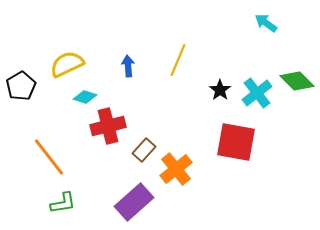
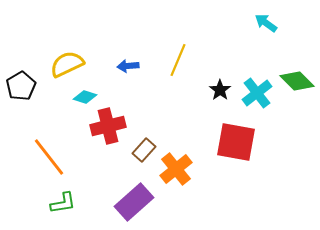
blue arrow: rotated 90 degrees counterclockwise
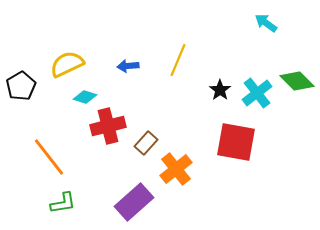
brown rectangle: moved 2 px right, 7 px up
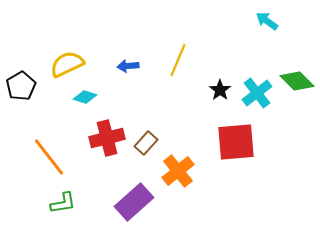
cyan arrow: moved 1 px right, 2 px up
red cross: moved 1 px left, 12 px down
red square: rotated 15 degrees counterclockwise
orange cross: moved 2 px right, 2 px down
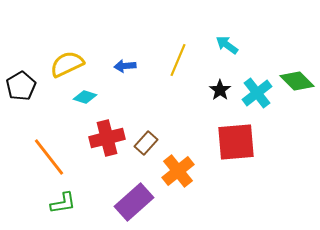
cyan arrow: moved 40 px left, 24 px down
blue arrow: moved 3 px left
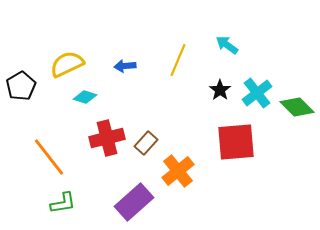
green diamond: moved 26 px down
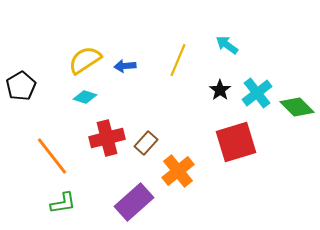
yellow semicircle: moved 18 px right, 4 px up; rotated 8 degrees counterclockwise
red square: rotated 12 degrees counterclockwise
orange line: moved 3 px right, 1 px up
